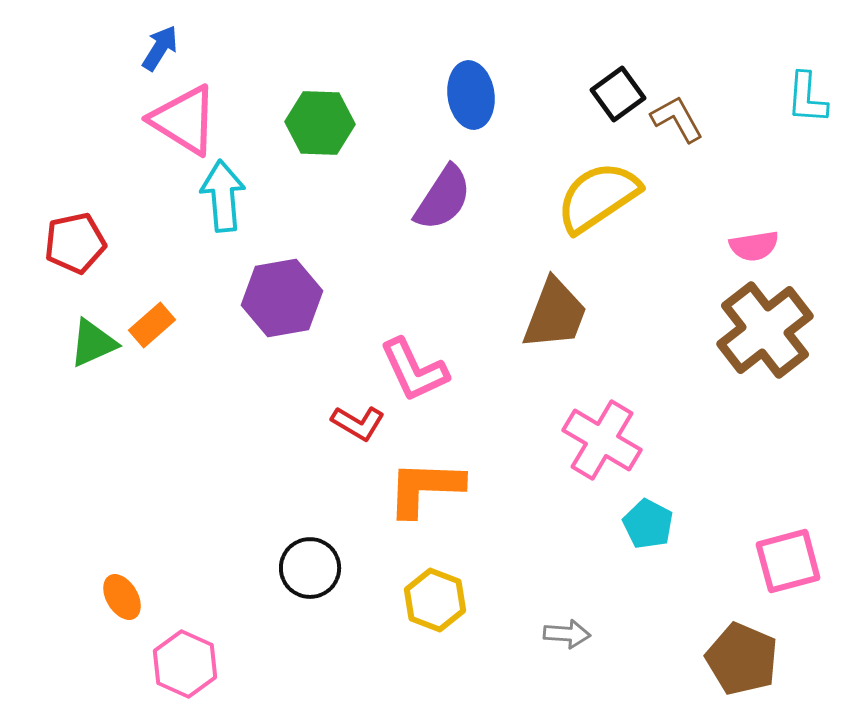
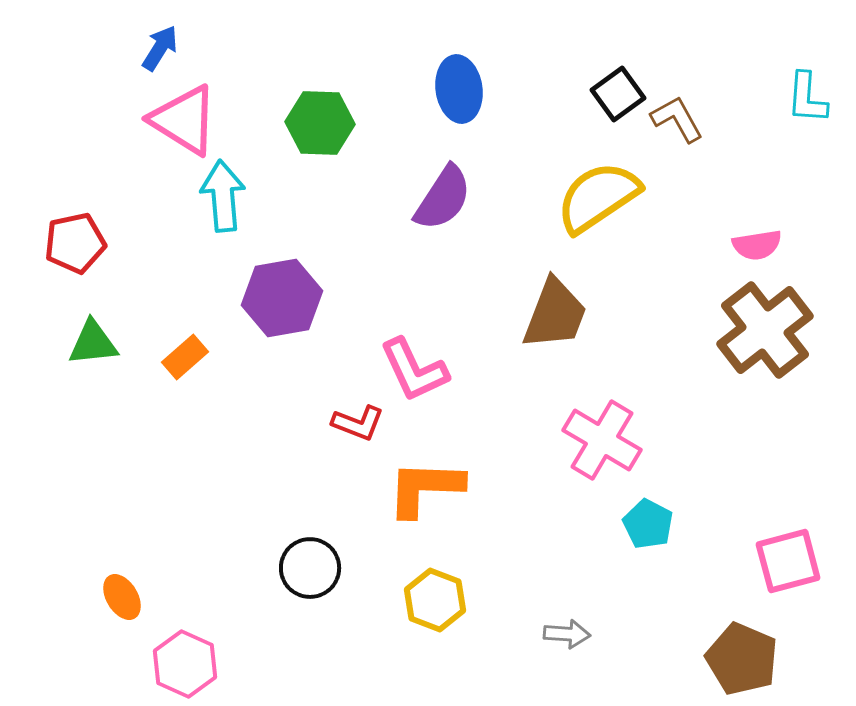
blue ellipse: moved 12 px left, 6 px up
pink semicircle: moved 3 px right, 1 px up
orange rectangle: moved 33 px right, 32 px down
green triangle: rotated 18 degrees clockwise
red L-shape: rotated 10 degrees counterclockwise
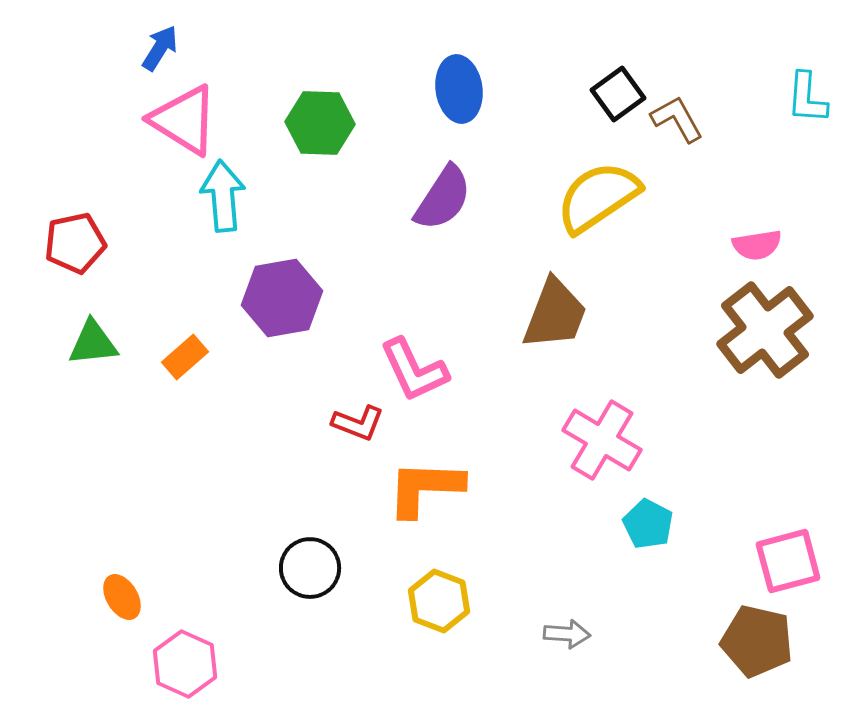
yellow hexagon: moved 4 px right, 1 px down
brown pentagon: moved 15 px right, 18 px up; rotated 10 degrees counterclockwise
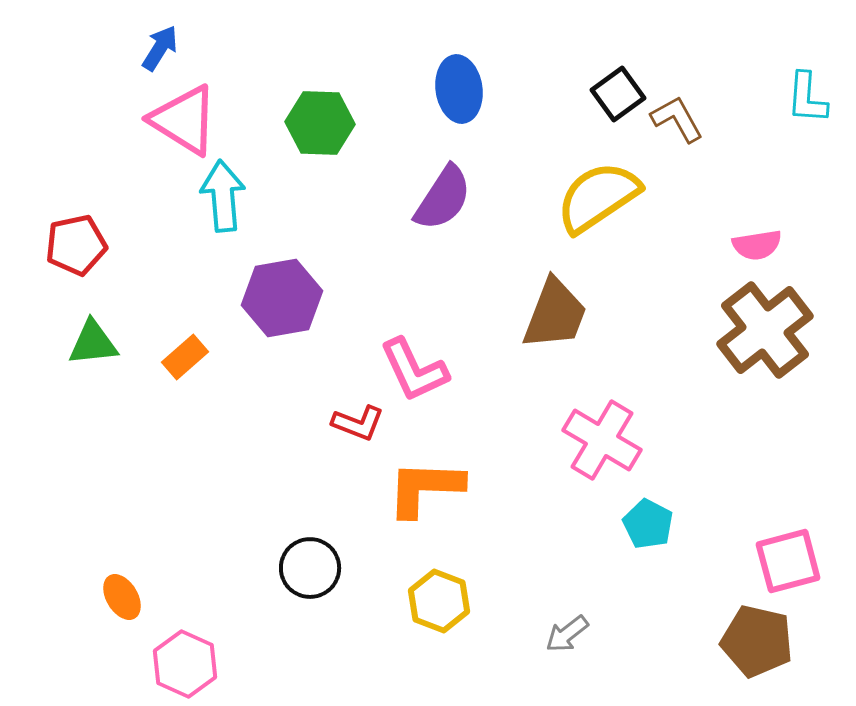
red pentagon: moved 1 px right, 2 px down
gray arrow: rotated 138 degrees clockwise
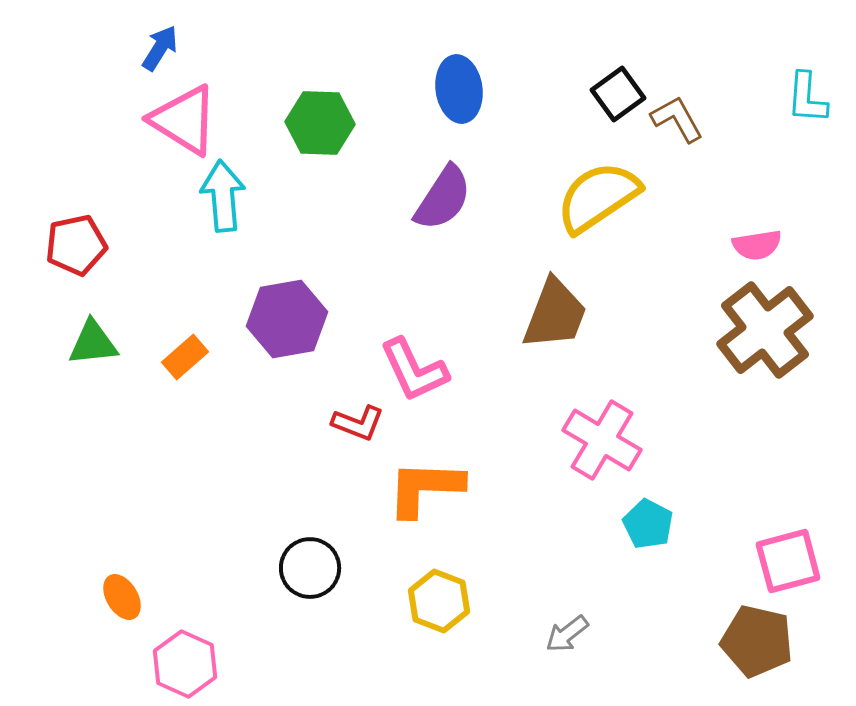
purple hexagon: moved 5 px right, 21 px down
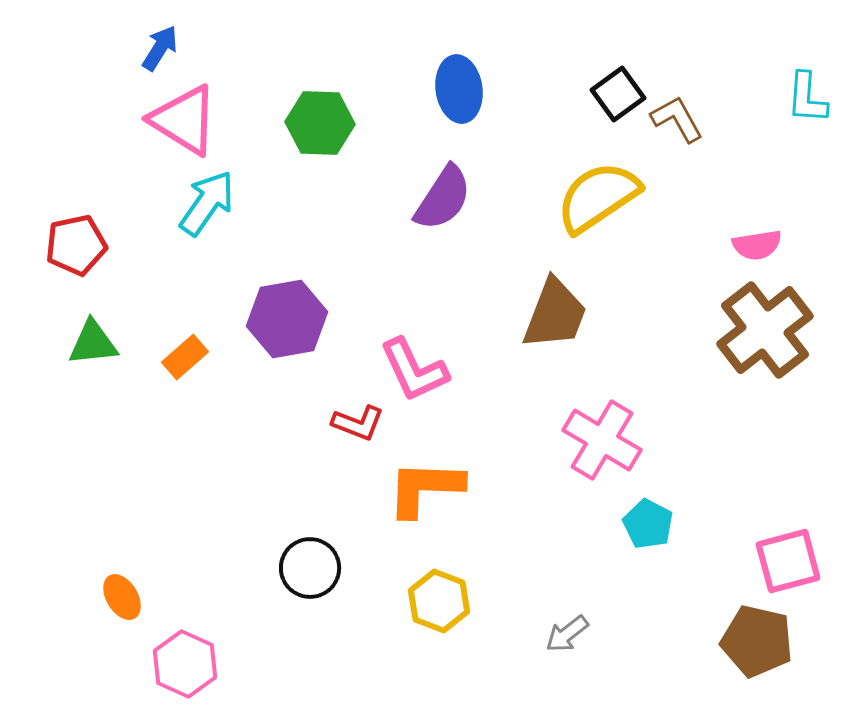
cyan arrow: moved 16 px left, 7 px down; rotated 40 degrees clockwise
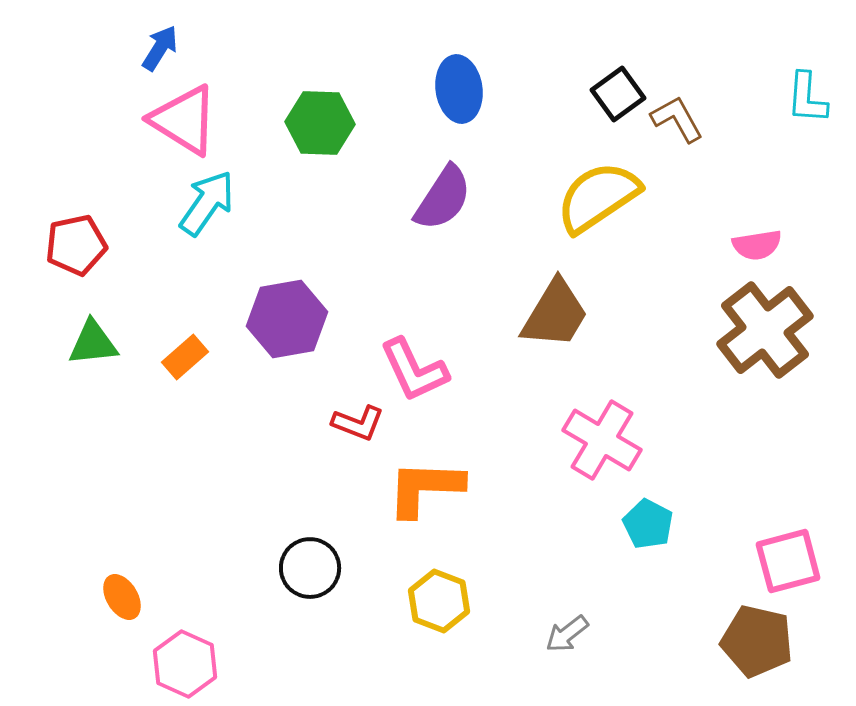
brown trapezoid: rotated 10 degrees clockwise
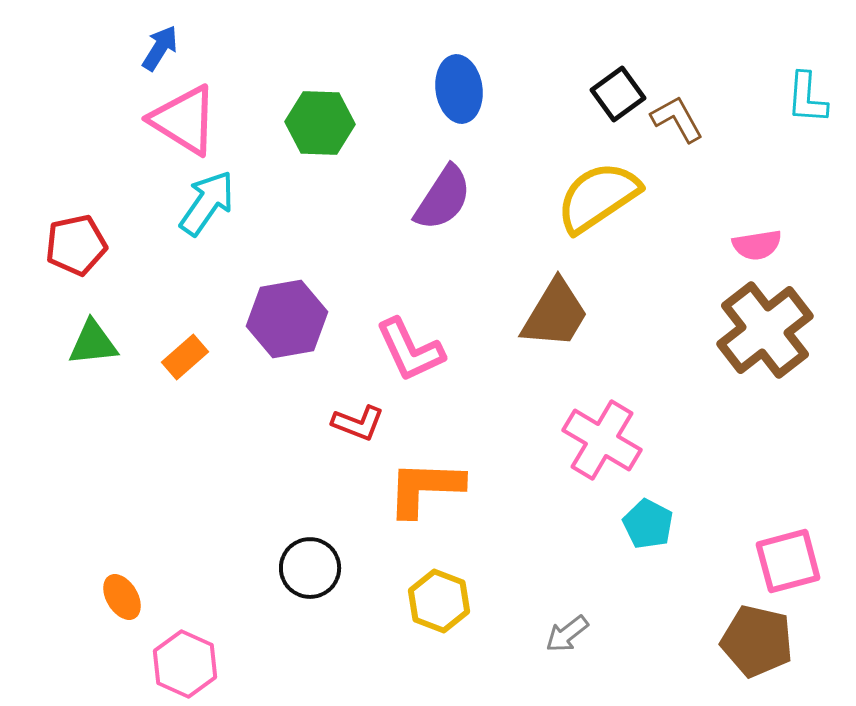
pink L-shape: moved 4 px left, 20 px up
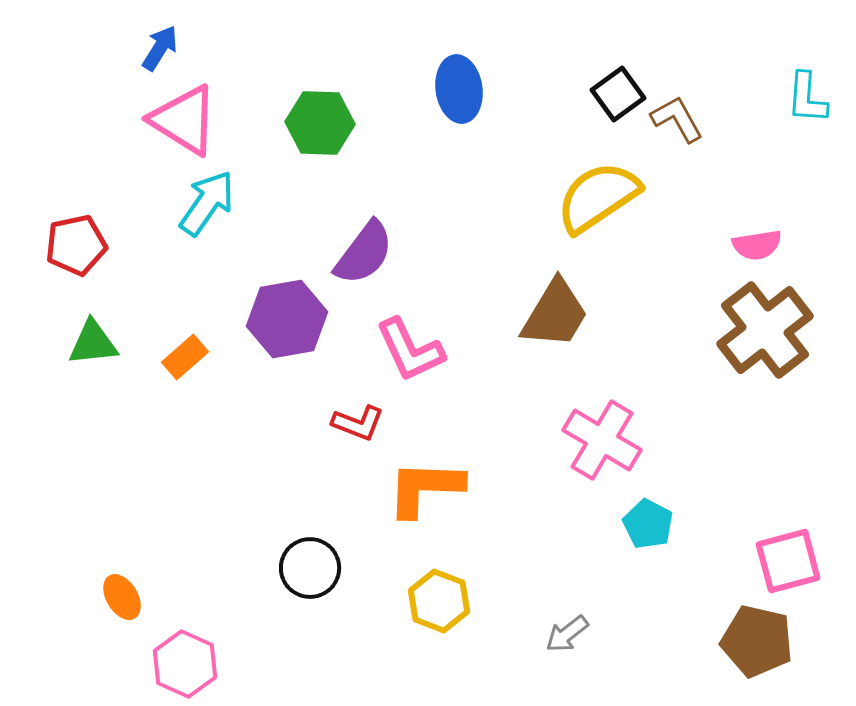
purple semicircle: moved 79 px left, 55 px down; rotated 4 degrees clockwise
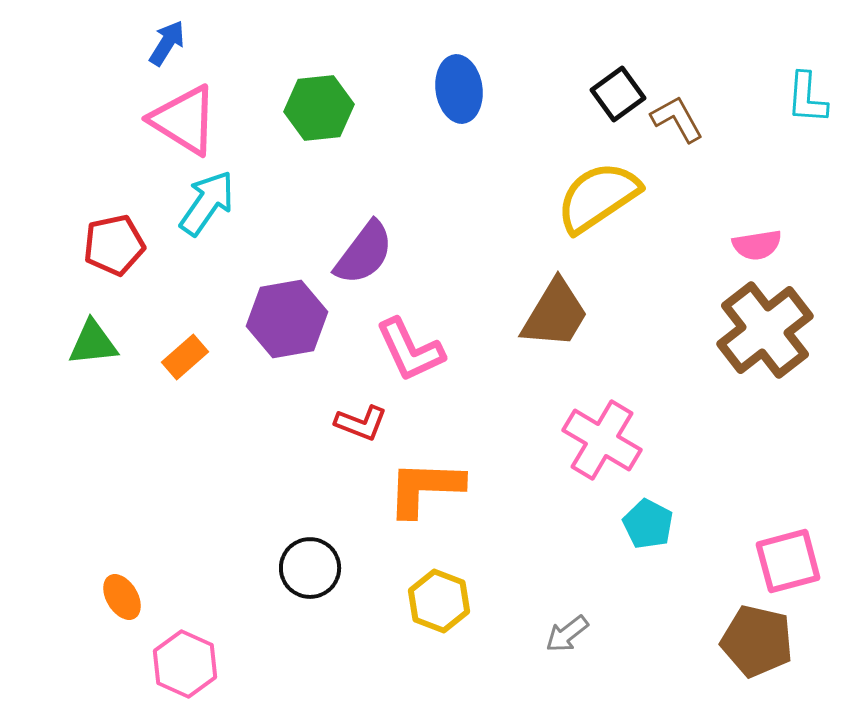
blue arrow: moved 7 px right, 5 px up
green hexagon: moved 1 px left, 15 px up; rotated 8 degrees counterclockwise
red pentagon: moved 38 px right
red L-shape: moved 3 px right
